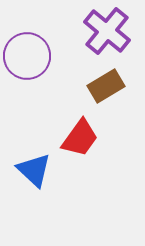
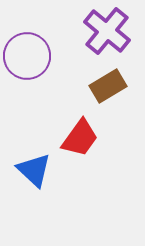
brown rectangle: moved 2 px right
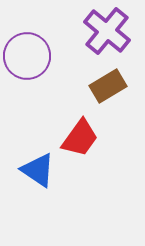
blue triangle: moved 4 px right; rotated 9 degrees counterclockwise
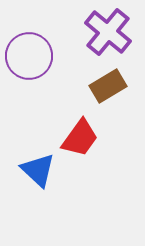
purple cross: moved 1 px right, 1 px down
purple circle: moved 2 px right
blue triangle: rotated 9 degrees clockwise
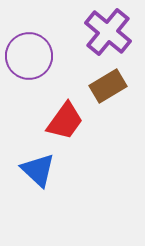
red trapezoid: moved 15 px left, 17 px up
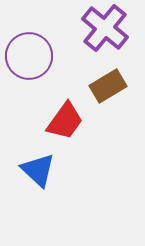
purple cross: moved 3 px left, 4 px up
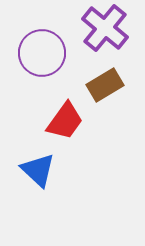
purple circle: moved 13 px right, 3 px up
brown rectangle: moved 3 px left, 1 px up
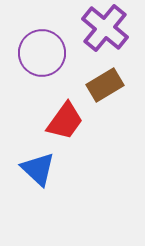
blue triangle: moved 1 px up
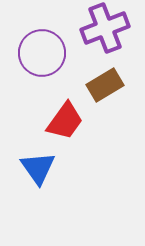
purple cross: rotated 30 degrees clockwise
blue triangle: moved 1 px up; rotated 12 degrees clockwise
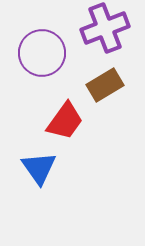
blue triangle: moved 1 px right
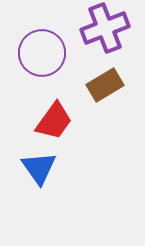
red trapezoid: moved 11 px left
